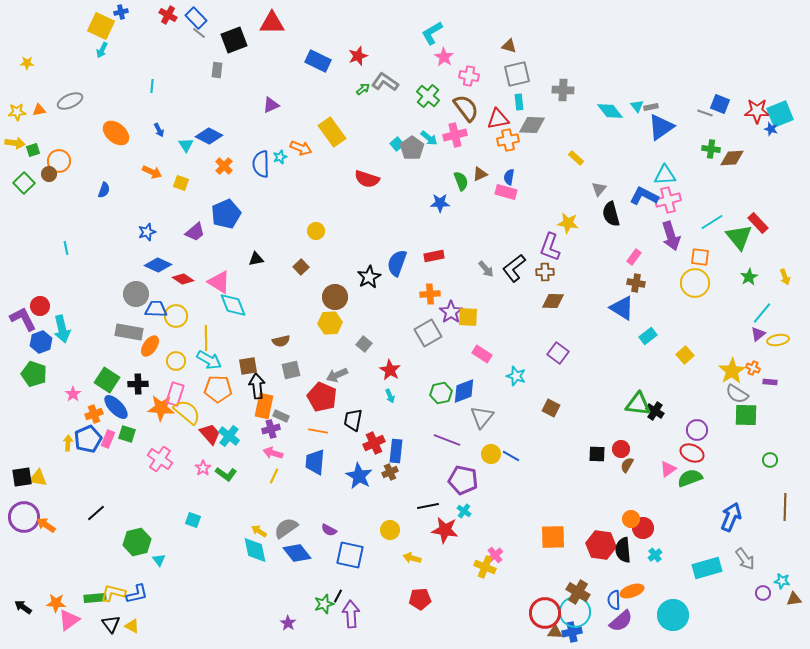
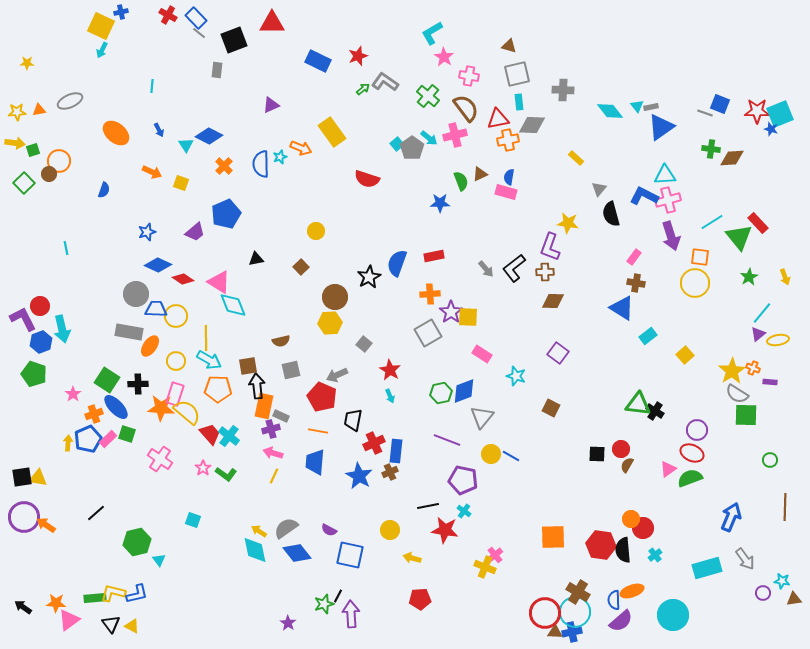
pink rectangle at (108, 439): rotated 24 degrees clockwise
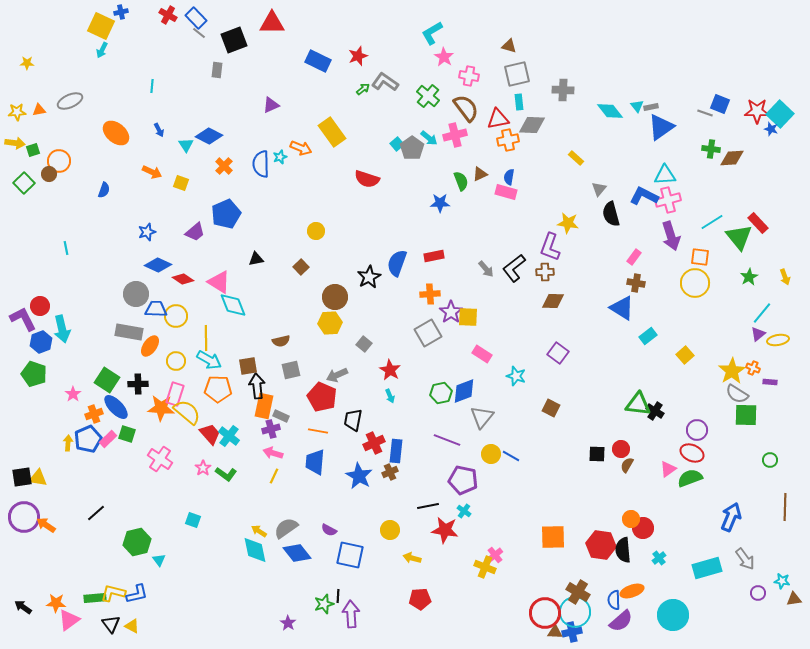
cyan square at (780, 114): rotated 24 degrees counterclockwise
cyan cross at (655, 555): moved 4 px right, 3 px down
purple circle at (763, 593): moved 5 px left
black line at (338, 596): rotated 24 degrees counterclockwise
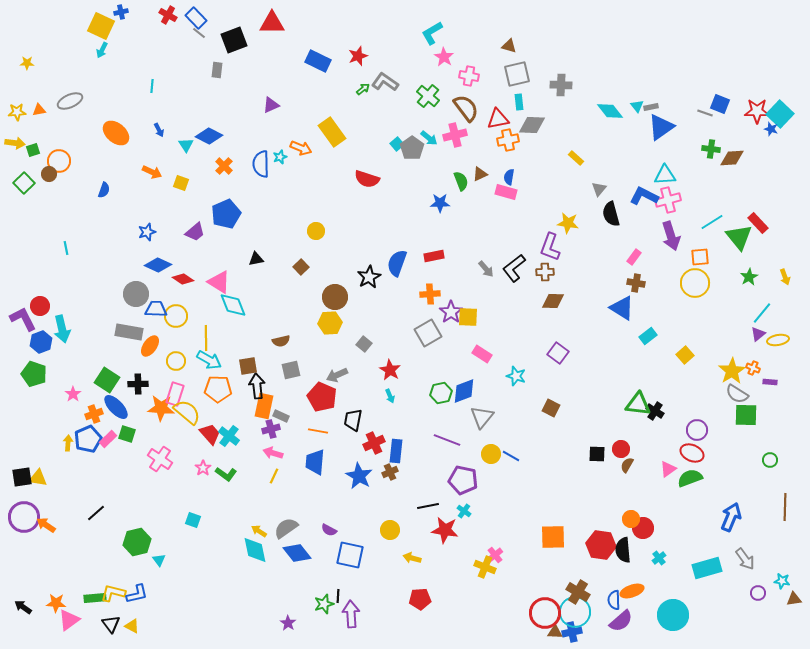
gray cross at (563, 90): moved 2 px left, 5 px up
orange square at (700, 257): rotated 12 degrees counterclockwise
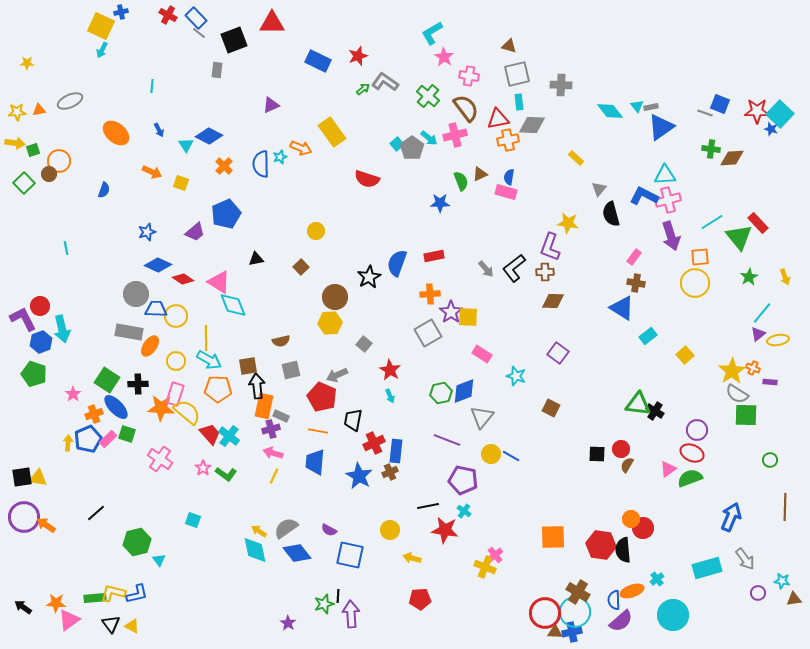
cyan cross at (659, 558): moved 2 px left, 21 px down
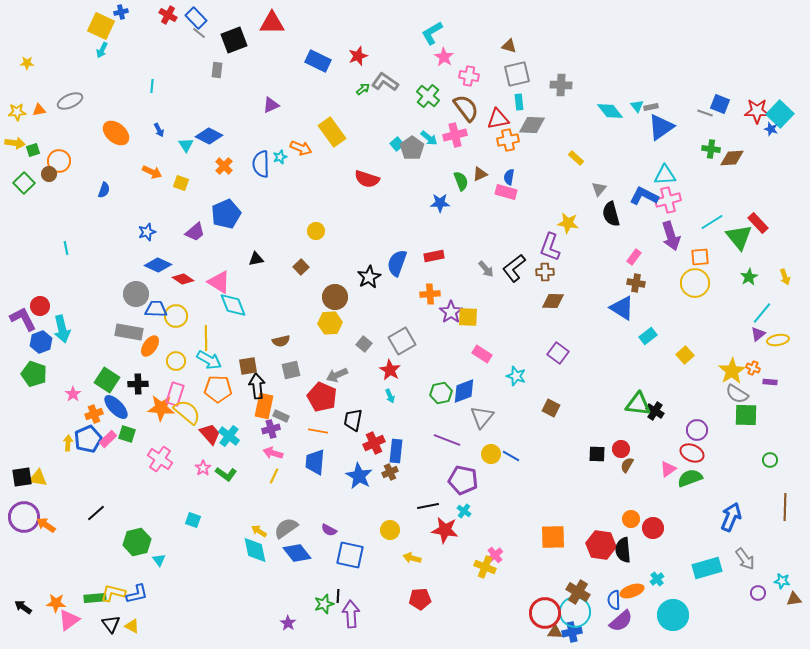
gray square at (428, 333): moved 26 px left, 8 px down
red circle at (643, 528): moved 10 px right
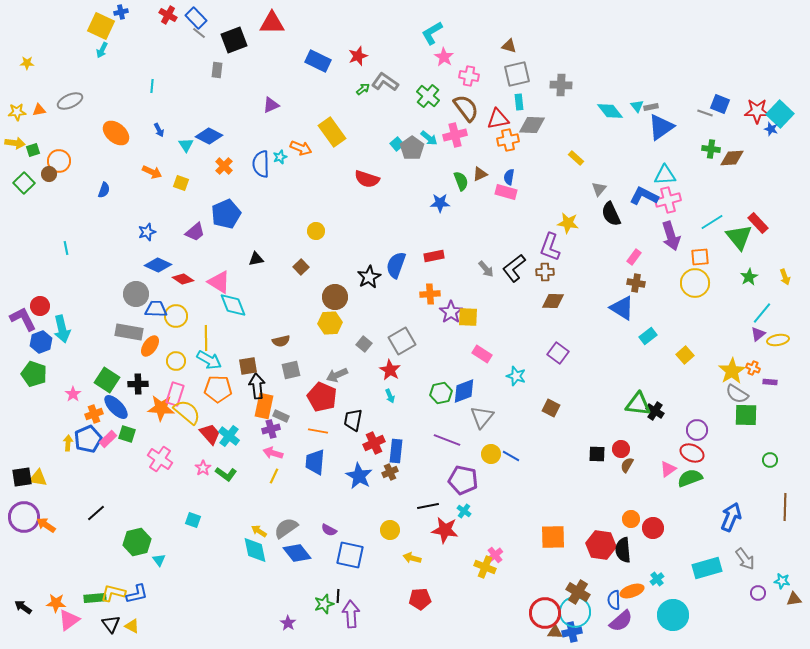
black semicircle at (611, 214): rotated 10 degrees counterclockwise
blue semicircle at (397, 263): moved 1 px left, 2 px down
